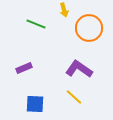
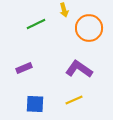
green line: rotated 48 degrees counterclockwise
yellow line: moved 3 px down; rotated 66 degrees counterclockwise
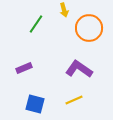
green line: rotated 30 degrees counterclockwise
blue square: rotated 12 degrees clockwise
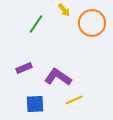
yellow arrow: rotated 24 degrees counterclockwise
orange circle: moved 3 px right, 5 px up
purple L-shape: moved 21 px left, 8 px down
blue square: rotated 18 degrees counterclockwise
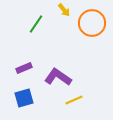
blue square: moved 11 px left, 6 px up; rotated 12 degrees counterclockwise
